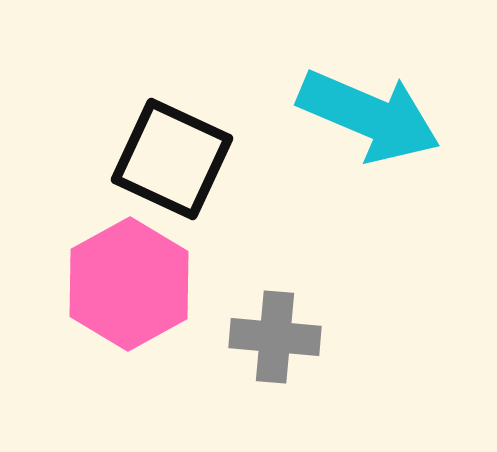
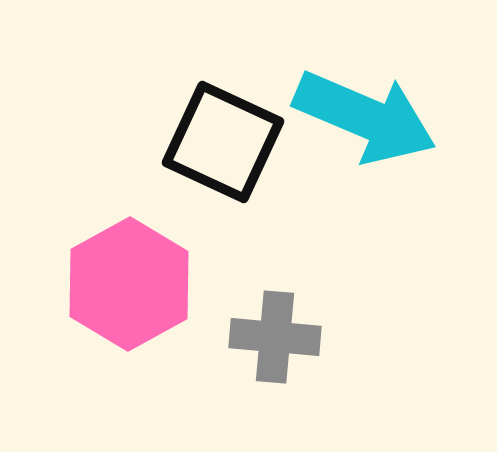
cyan arrow: moved 4 px left, 1 px down
black square: moved 51 px right, 17 px up
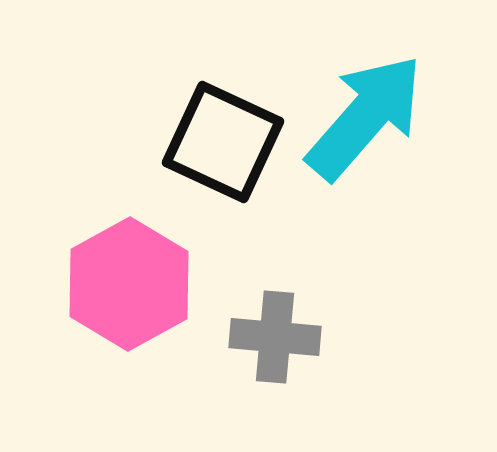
cyan arrow: rotated 72 degrees counterclockwise
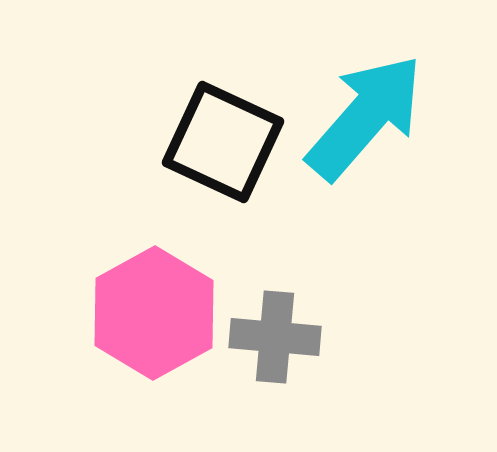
pink hexagon: moved 25 px right, 29 px down
